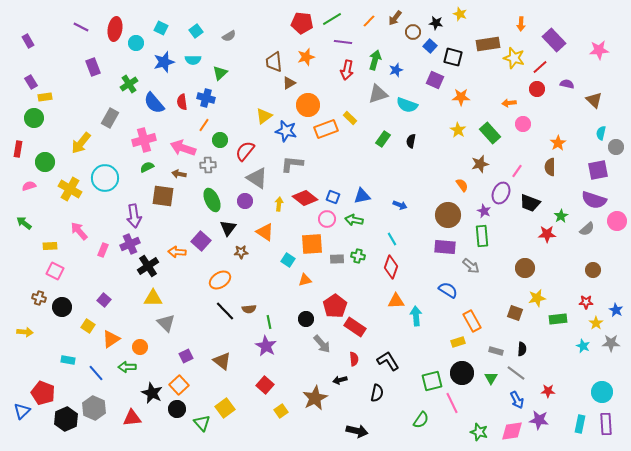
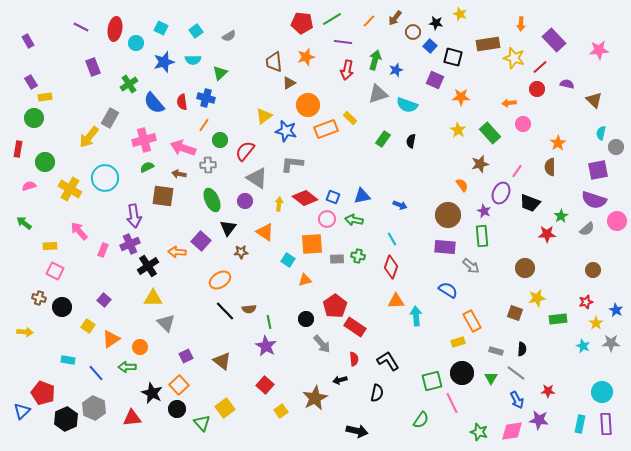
yellow arrow at (81, 143): moved 8 px right, 6 px up
red star at (586, 302): rotated 16 degrees counterclockwise
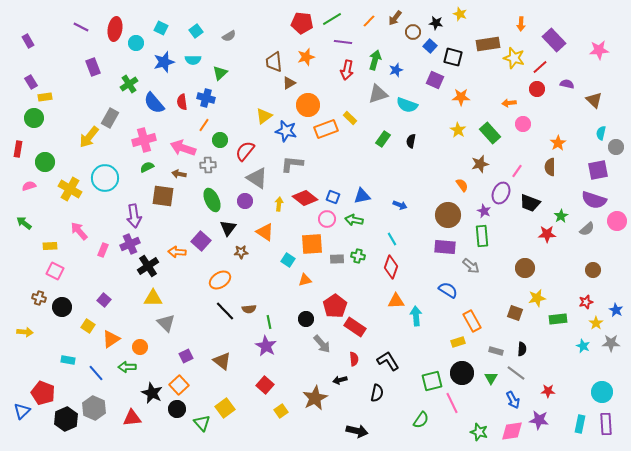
blue arrow at (517, 400): moved 4 px left
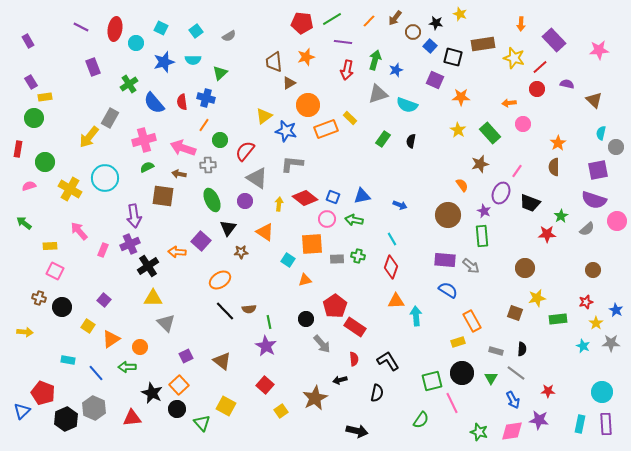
brown rectangle at (488, 44): moved 5 px left
brown semicircle at (550, 167): moved 4 px right
purple rectangle at (445, 247): moved 13 px down
yellow square at (225, 408): moved 1 px right, 2 px up; rotated 24 degrees counterclockwise
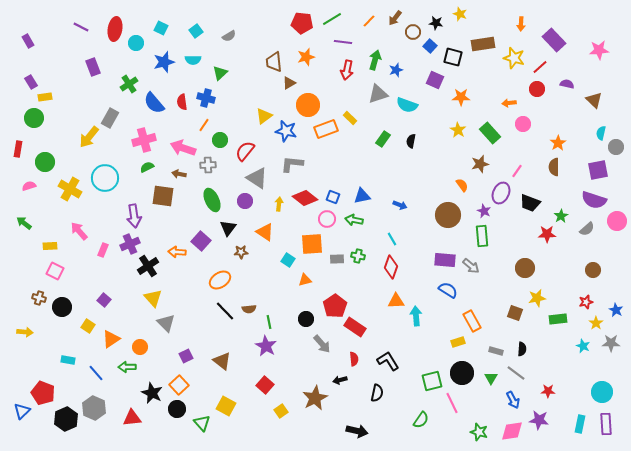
yellow triangle at (153, 298): rotated 48 degrees clockwise
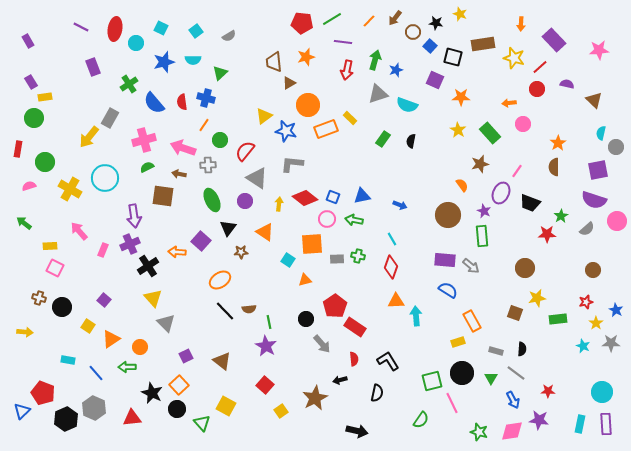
pink square at (55, 271): moved 3 px up
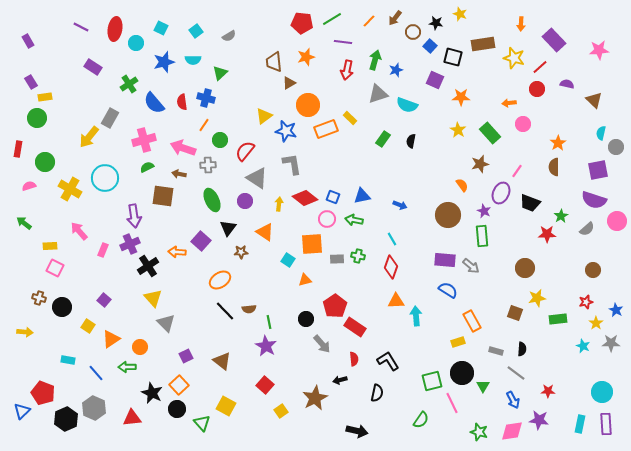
purple rectangle at (93, 67): rotated 36 degrees counterclockwise
green circle at (34, 118): moved 3 px right
gray L-shape at (292, 164): rotated 75 degrees clockwise
green triangle at (491, 378): moved 8 px left, 8 px down
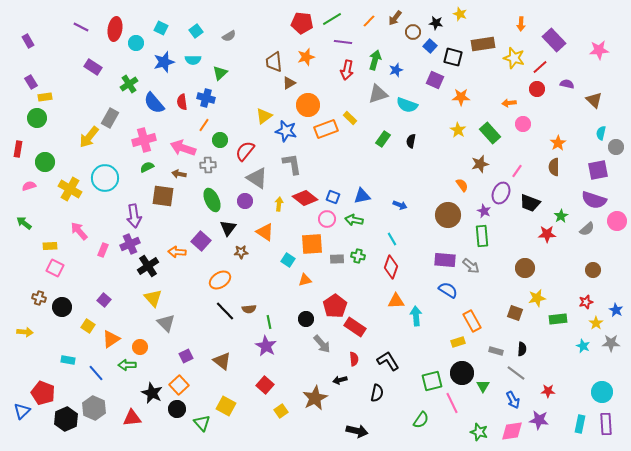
green arrow at (127, 367): moved 2 px up
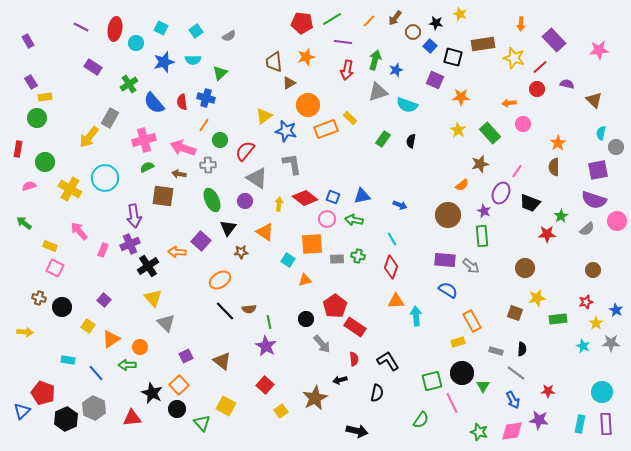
gray triangle at (378, 94): moved 2 px up
orange semicircle at (462, 185): rotated 88 degrees clockwise
yellow rectangle at (50, 246): rotated 24 degrees clockwise
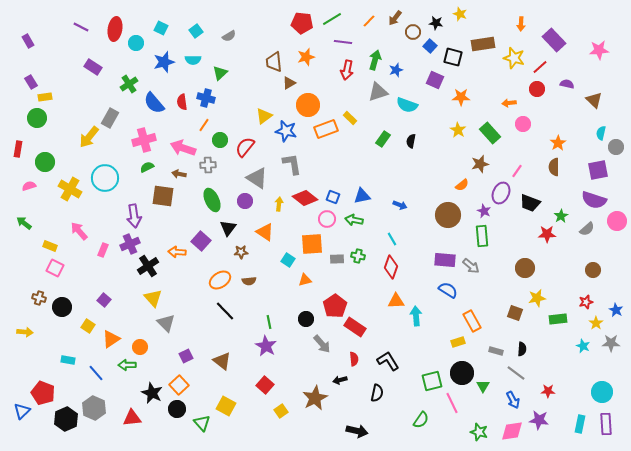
red semicircle at (245, 151): moved 4 px up
brown semicircle at (249, 309): moved 28 px up
